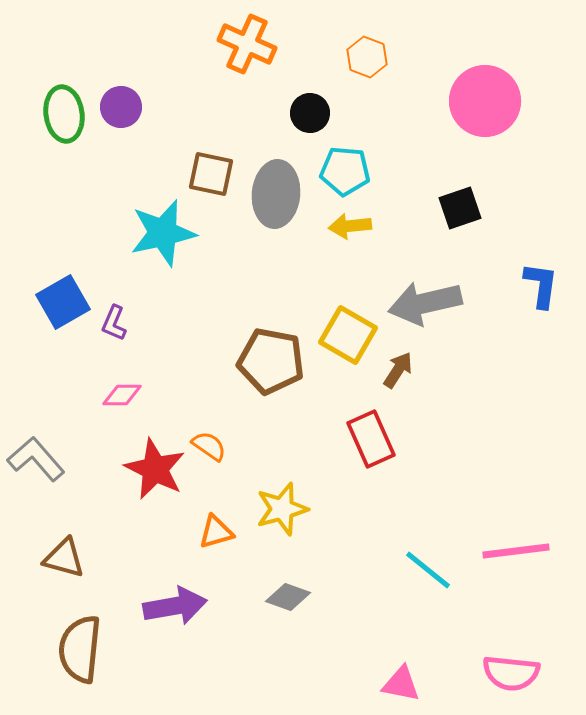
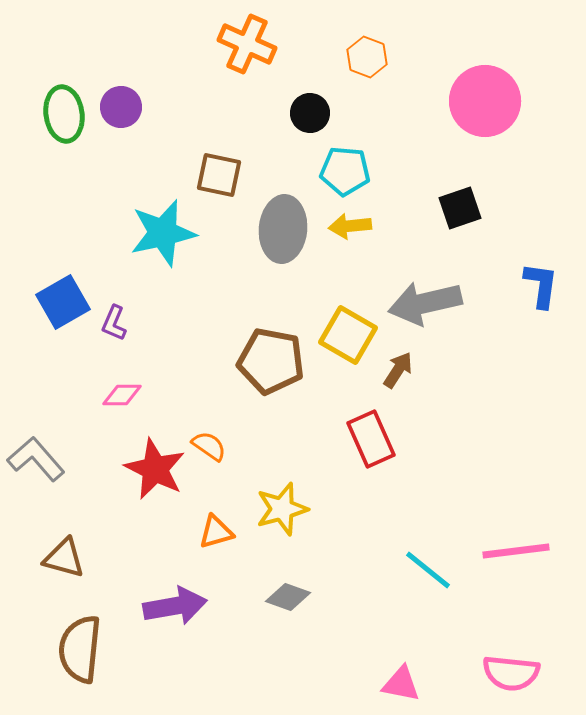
brown square: moved 8 px right, 1 px down
gray ellipse: moved 7 px right, 35 px down
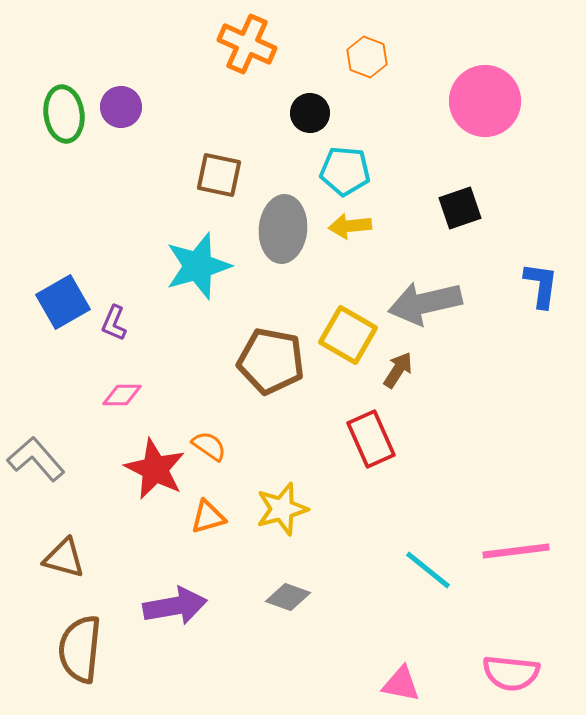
cyan star: moved 35 px right, 33 px down; rotated 4 degrees counterclockwise
orange triangle: moved 8 px left, 15 px up
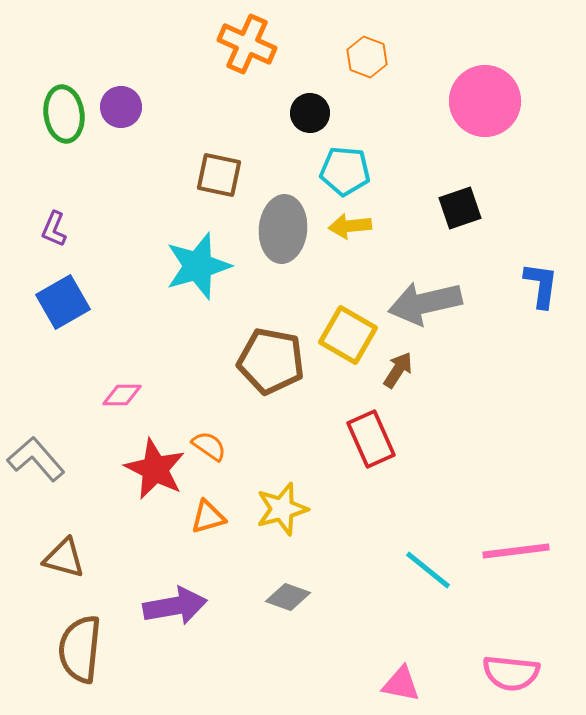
purple L-shape: moved 60 px left, 94 px up
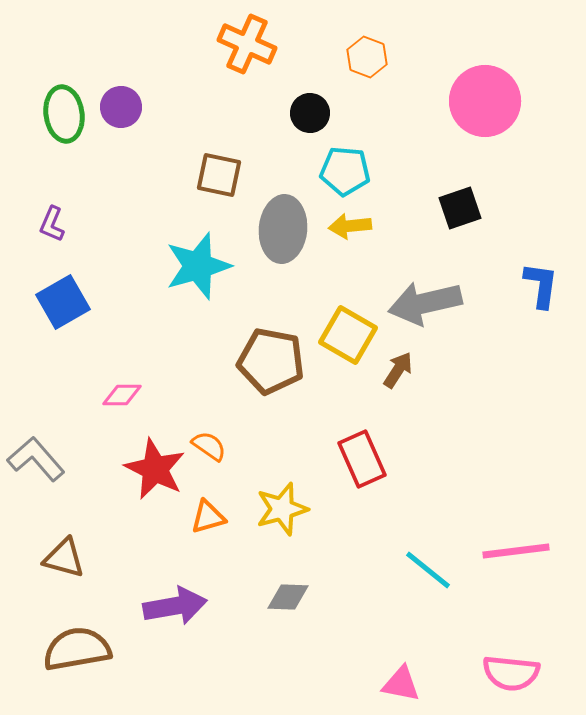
purple L-shape: moved 2 px left, 5 px up
red rectangle: moved 9 px left, 20 px down
gray diamond: rotated 18 degrees counterclockwise
brown semicircle: moved 3 px left; rotated 74 degrees clockwise
